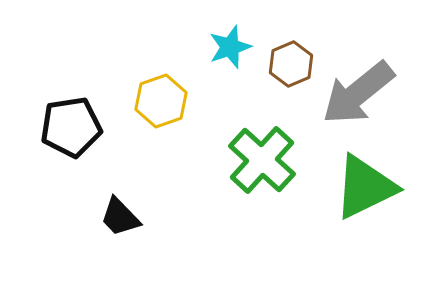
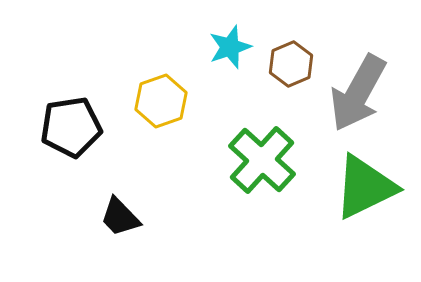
gray arrow: rotated 22 degrees counterclockwise
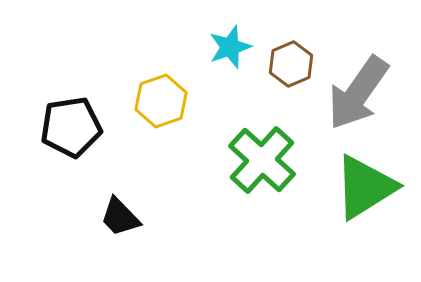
gray arrow: rotated 6 degrees clockwise
green triangle: rotated 6 degrees counterclockwise
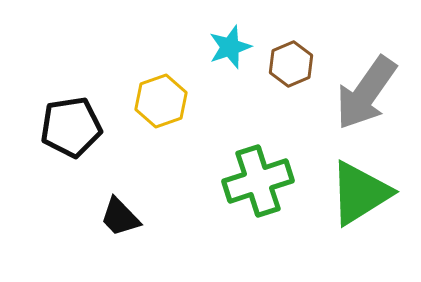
gray arrow: moved 8 px right
green cross: moved 4 px left, 21 px down; rotated 30 degrees clockwise
green triangle: moved 5 px left, 6 px down
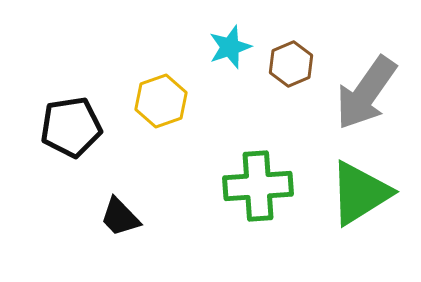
green cross: moved 5 px down; rotated 14 degrees clockwise
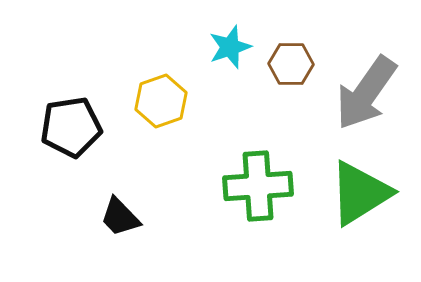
brown hexagon: rotated 24 degrees clockwise
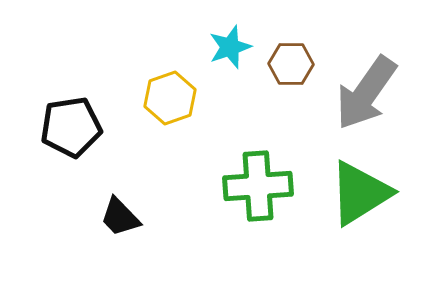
yellow hexagon: moved 9 px right, 3 px up
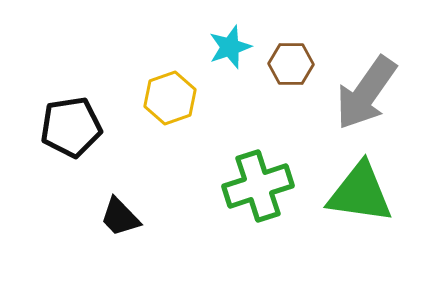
green cross: rotated 14 degrees counterclockwise
green triangle: rotated 40 degrees clockwise
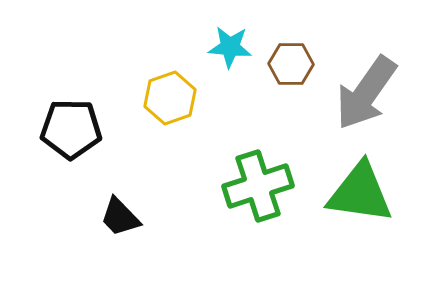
cyan star: rotated 24 degrees clockwise
black pentagon: moved 2 px down; rotated 10 degrees clockwise
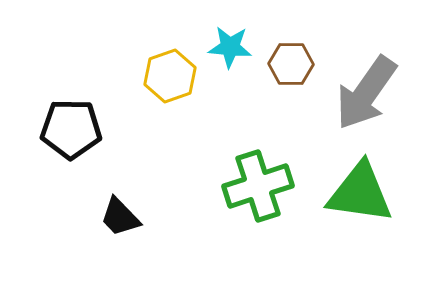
yellow hexagon: moved 22 px up
